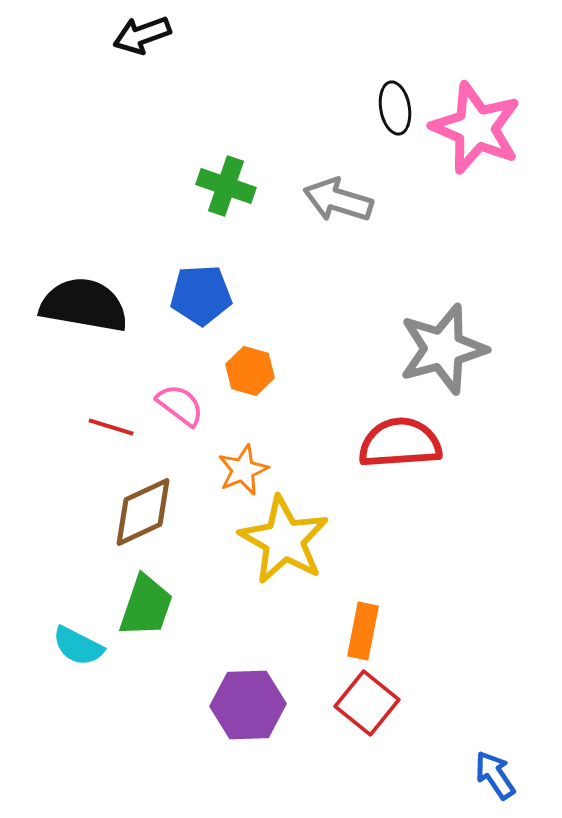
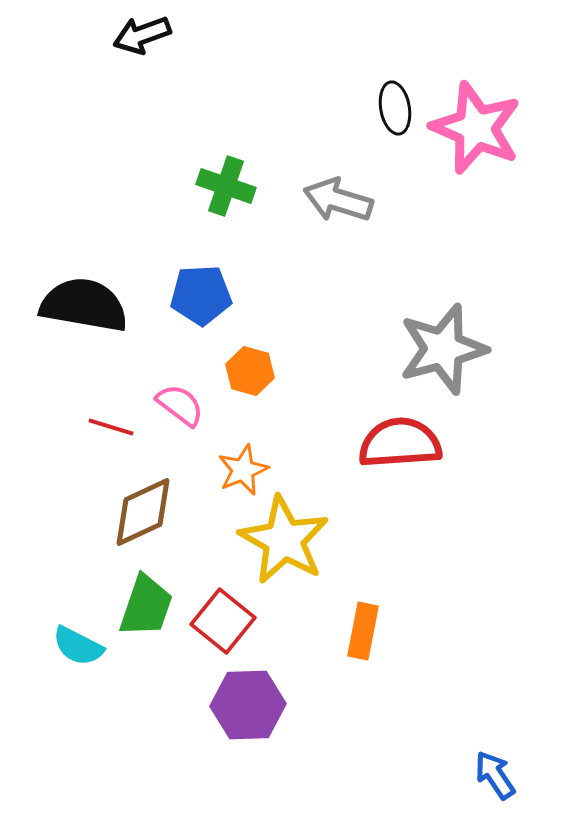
red square: moved 144 px left, 82 px up
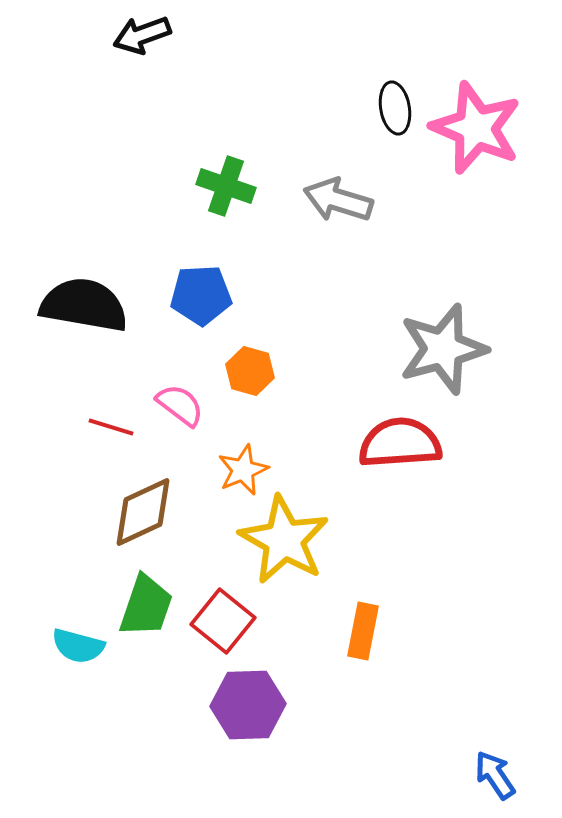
cyan semicircle: rotated 12 degrees counterclockwise
